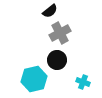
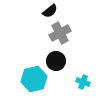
black circle: moved 1 px left, 1 px down
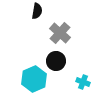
black semicircle: moved 13 px left; rotated 42 degrees counterclockwise
gray cross: rotated 20 degrees counterclockwise
cyan hexagon: rotated 10 degrees counterclockwise
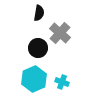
black semicircle: moved 2 px right, 2 px down
black circle: moved 18 px left, 13 px up
cyan cross: moved 21 px left
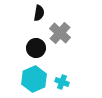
black circle: moved 2 px left
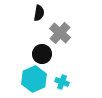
black circle: moved 6 px right, 6 px down
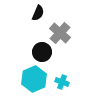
black semicircle: moved 1 px left; rotated 14 degrees clockwise
black circle: moved 2 px up
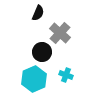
cyan cross: moved 4 px right, 7 px up
